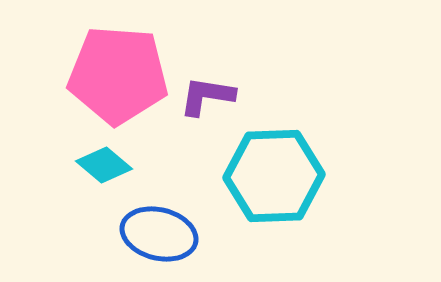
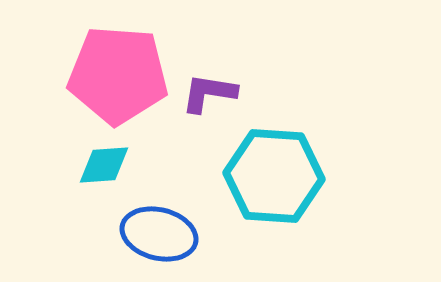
purple L-shape: moved 2 px right, 3 px up
cyan diamond: rotated 44 degrees counterclockwise
cyan hexagon: rotated 6 degrees clockwise
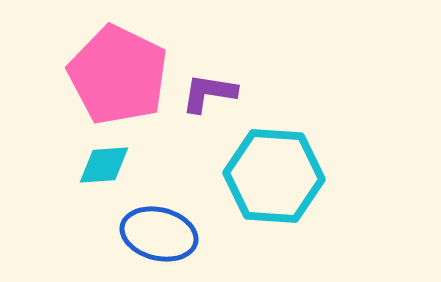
pink pentagon: rotated 22 degrees clockwise
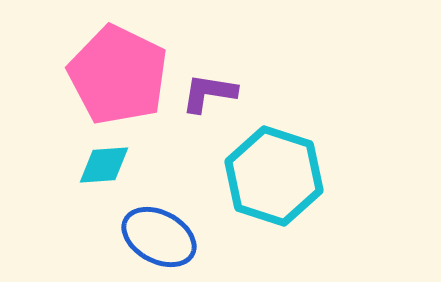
cyan hexagon: rotated 14 degrees clockwise
blue ellipse: moved 3 px down; rotated 14 degrees clockwise
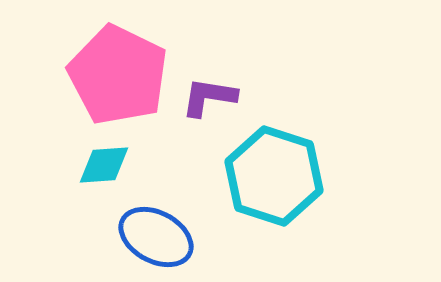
purple L-shape: moved 4 px down
blue ellipse: moved 3 px left
